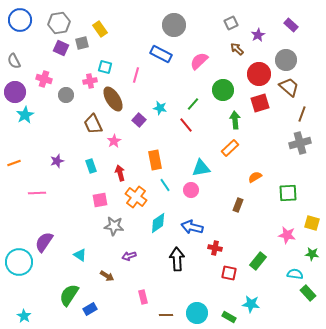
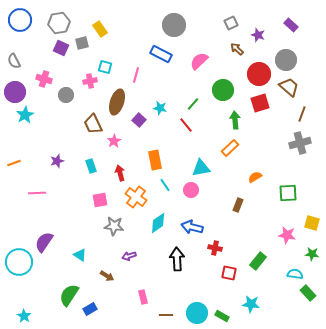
purple star at (258, 35): rotated 24 degrees counterclockwise
brown ellipse at (113, 99): moved 4 px right, 3 px down; rotated 50 degrees clockwise
green rectangle at (229, 317): moved 7 px left, 1 px up
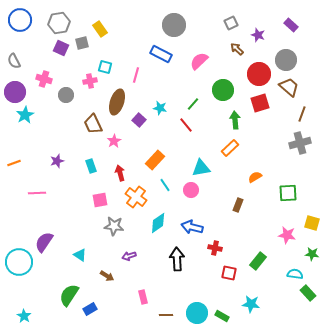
orange rectangle at (155, 160): rotated 54 degrees clockwise
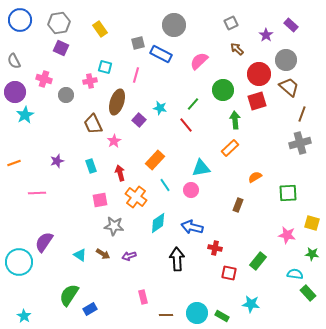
purple star at (258, 35): moved 8 px right; rotated 16 degrees clockwise
gray square at (82, 43): moved 56 px right
red square at (260, 103): moved 3 px left, 2 px up
brown arrow at (107, 276): moved 4 px left, 22 px up
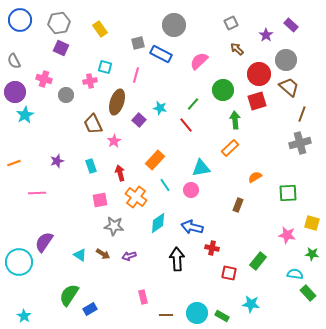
red cross at (215, 248): moved 3 px left
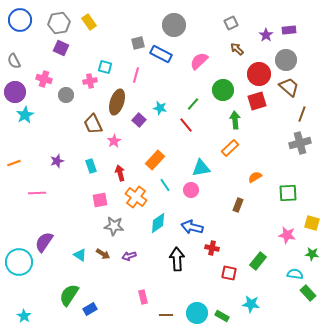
purple rectangle at (291, 25): moved 2 px left, 5 px down; rotated 48 degrees counterclockwise
yellow rectangle at (100, 29): moved 11 px left, 7 px up
